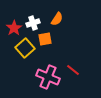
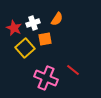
red star: rotated 14 degrees counterclockwise
pink cross: moved 2 px left, 1 px down
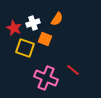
orange square: rotated 32 degrees clockwise
yellow square: rotated 30 degrees counterclockwise
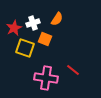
red star: rotated 21 degrees clockwise
pink cross: rotated 15 degrees counterclockwise
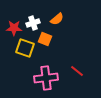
orange semicircle: rotated 16 degrees clockwise
red star: rotated 28 degrees clockwise
red line: moved 4 px right, 1 px down
pink cross: rotated 15 degrees counterclockwise
